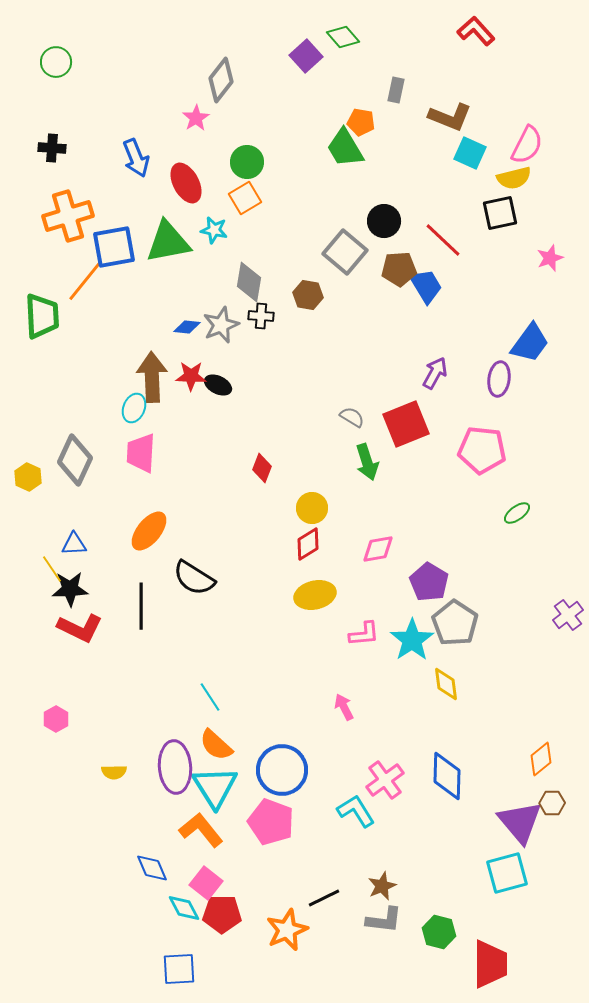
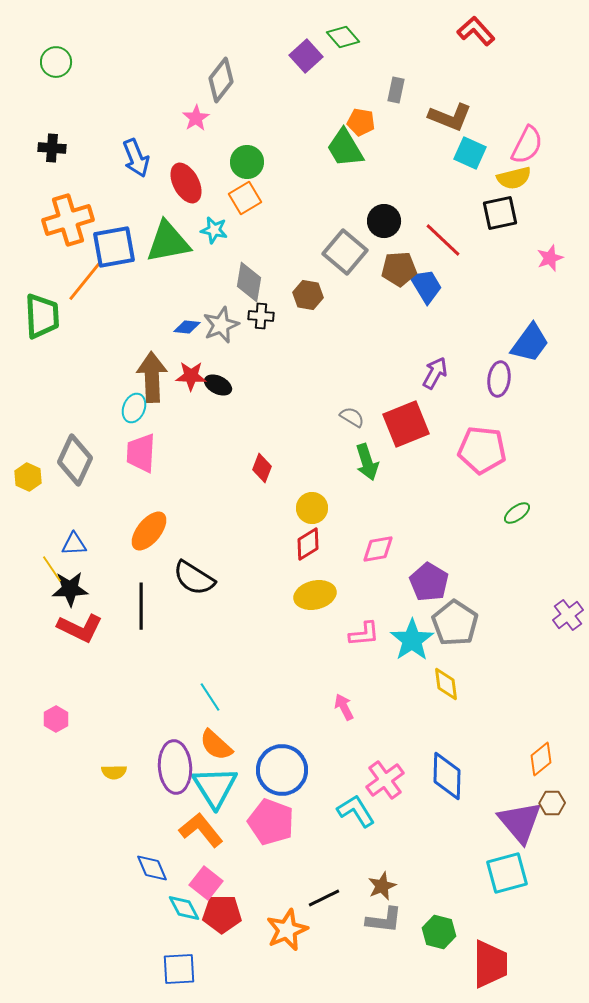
orange cross at (68, 216): moved 4 px down
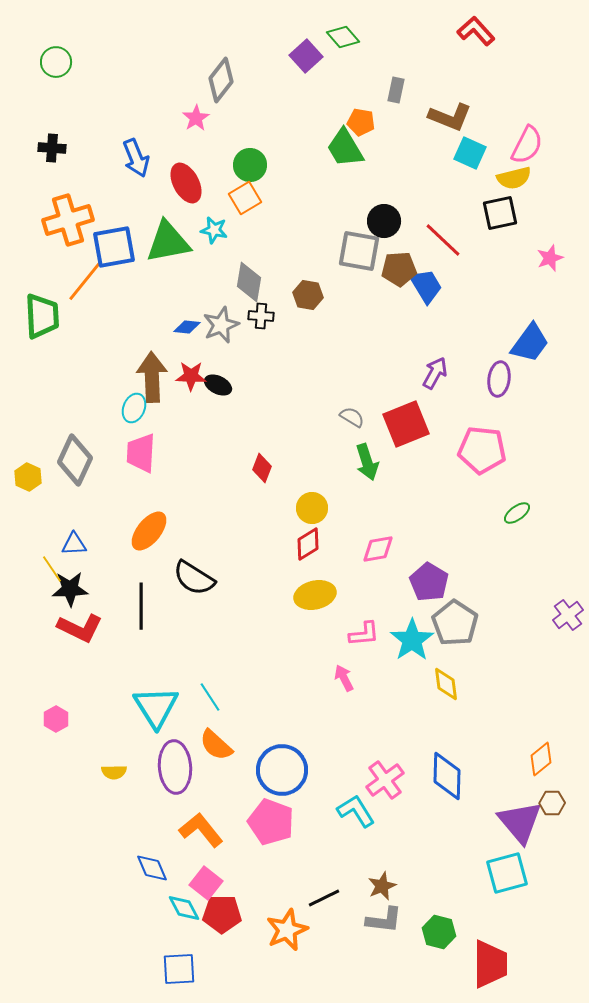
green circle at (247, 162): moved 3 px right, 3 px down
gray square at (345, 252): moved 14 px right, 1 px up; rotated 30 degrees counterclockwise
pink arrow at (344, 707): moved 29 px up
cyan triangle at (215, 787): moved 59 px left, 80 px up
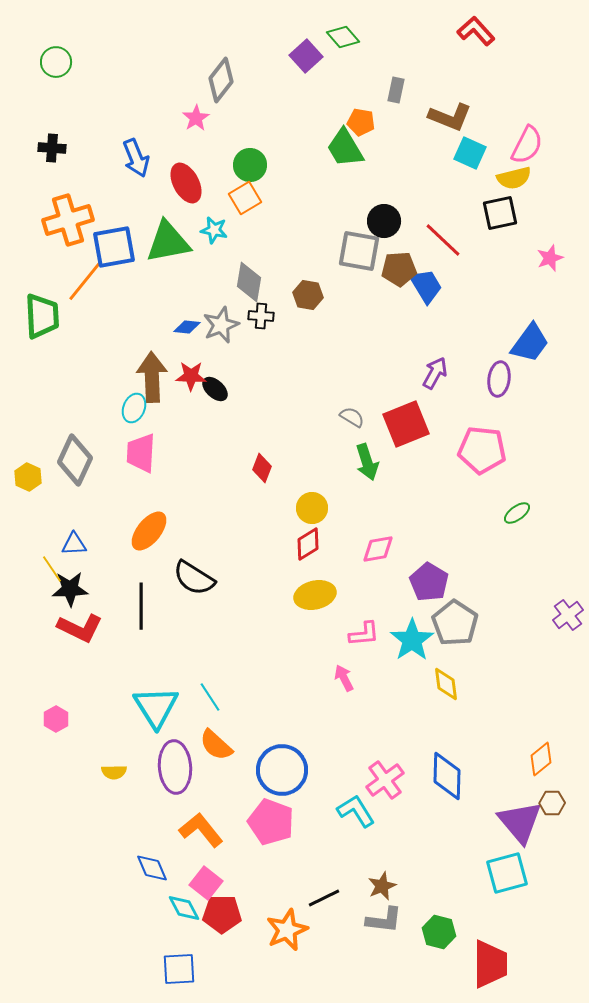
black ellipse at (218, 385): moved 3 px left, 4 px down; rotated 16 degrees clockwise
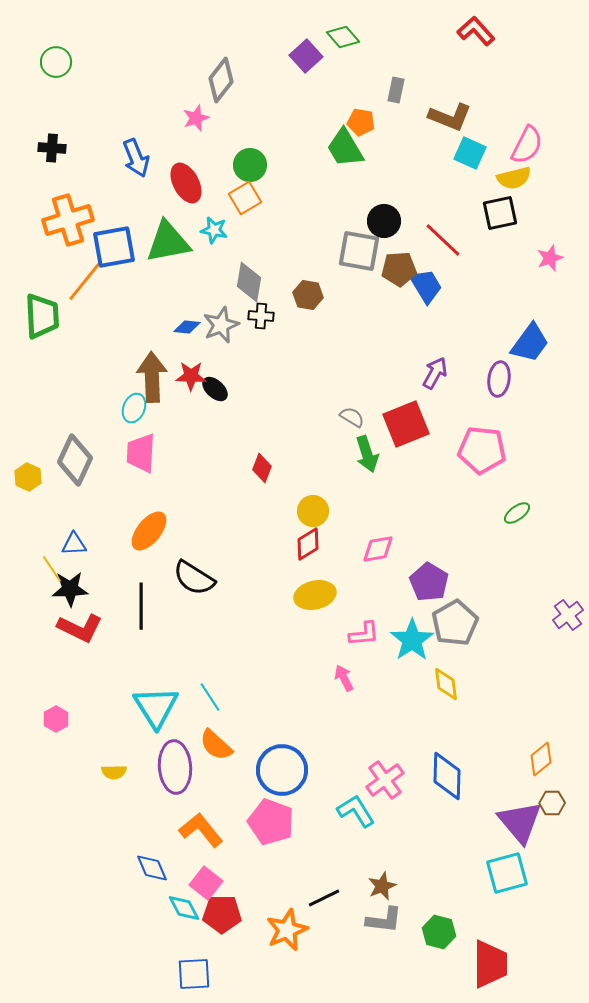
pink star at (196, 118): rotated 12 degrees clockwise
green arrow at (367, 462): moved 8 px up
yellow circle at (312, 508): moved 1 px right, 3 px down
gray pentagon at (455, 623): rotated 9 degrees clockwise
blue square at (179, 969): moved 15 px right, 5 px down
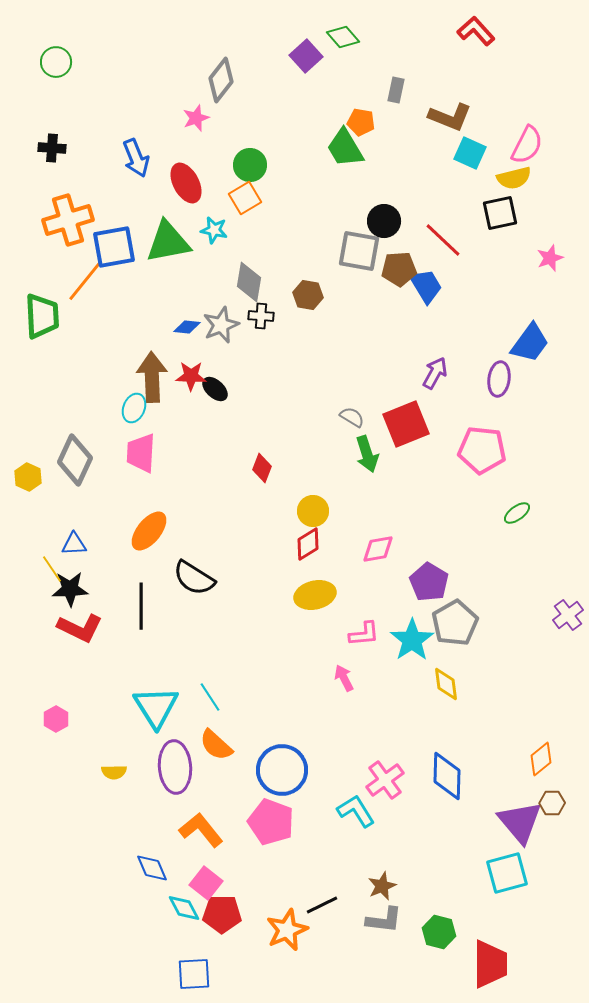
black line at (324, 898): moved 2 px left, 7 px down
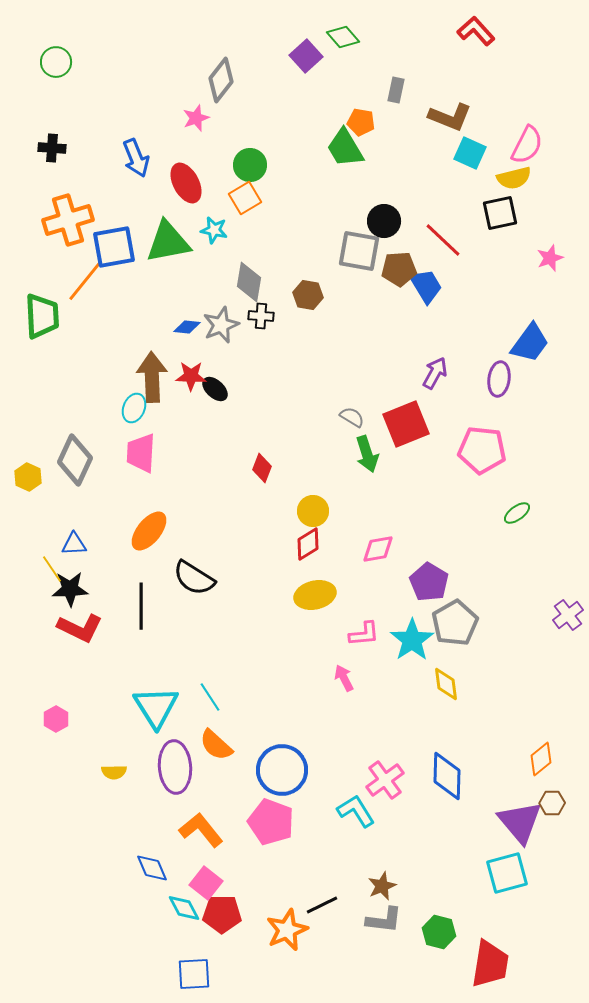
red trapezoid at (490, 964): rotated 9 degrees clockwise
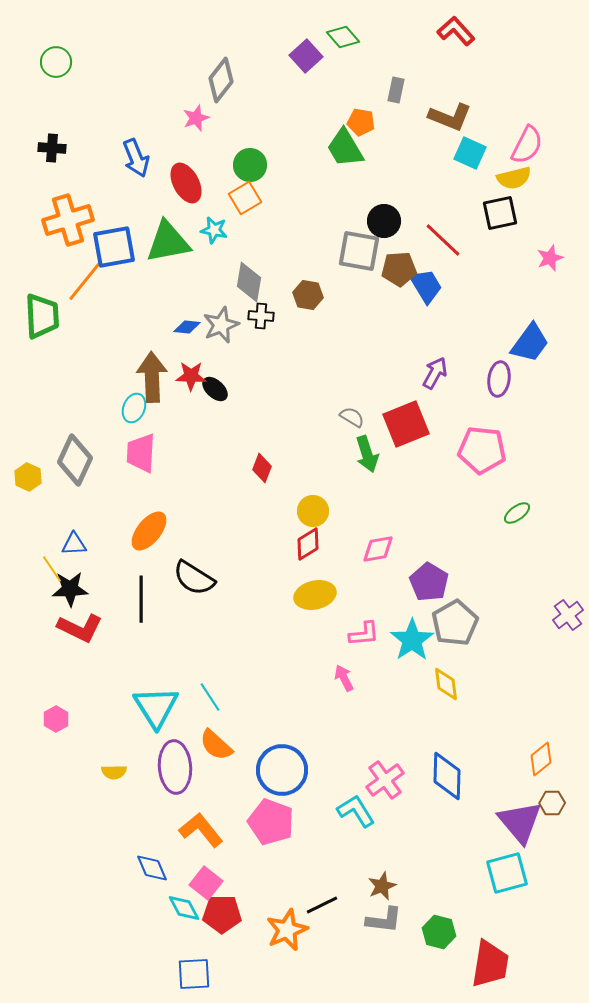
red L-shape at (476, 31): moved 20 px left
black line at (141, 606): moved 7 px up
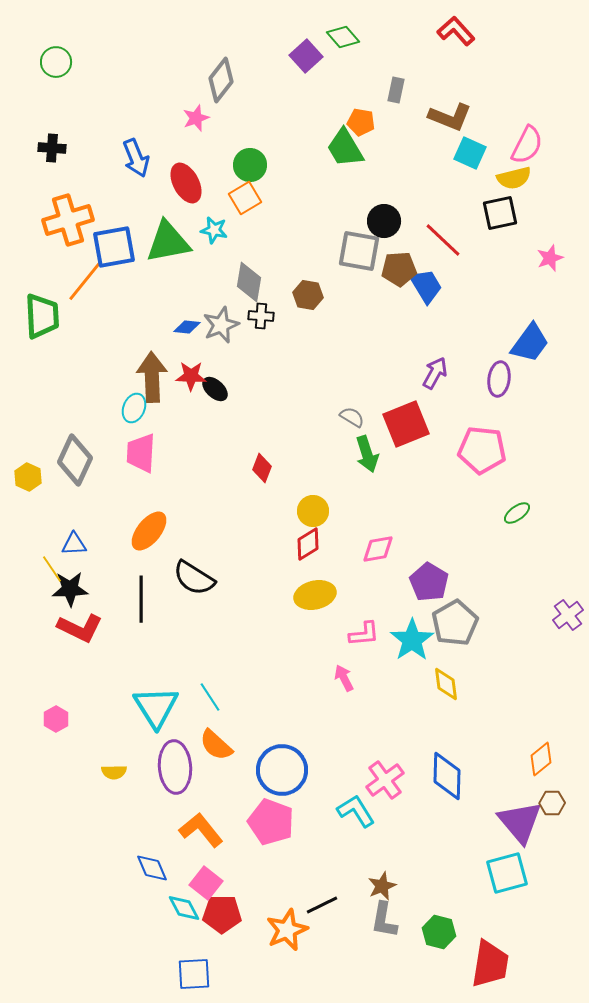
gray L-shape at (384, 920): rotated 93 degrees clockwise
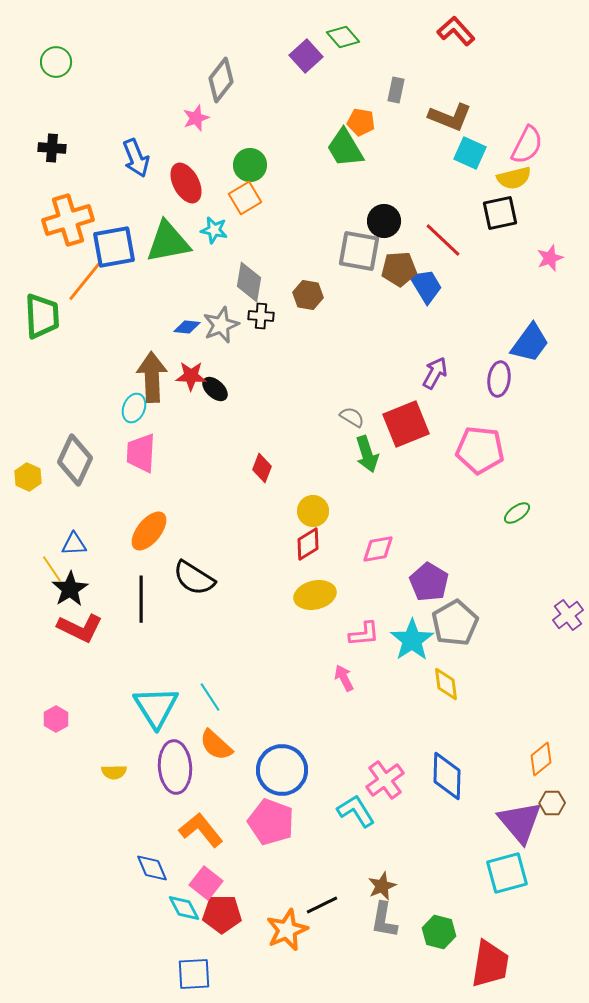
pink pentagon at (482, 450): moved 2 px left
black star at (70, 589): rotated 30 degrees counterclockwise
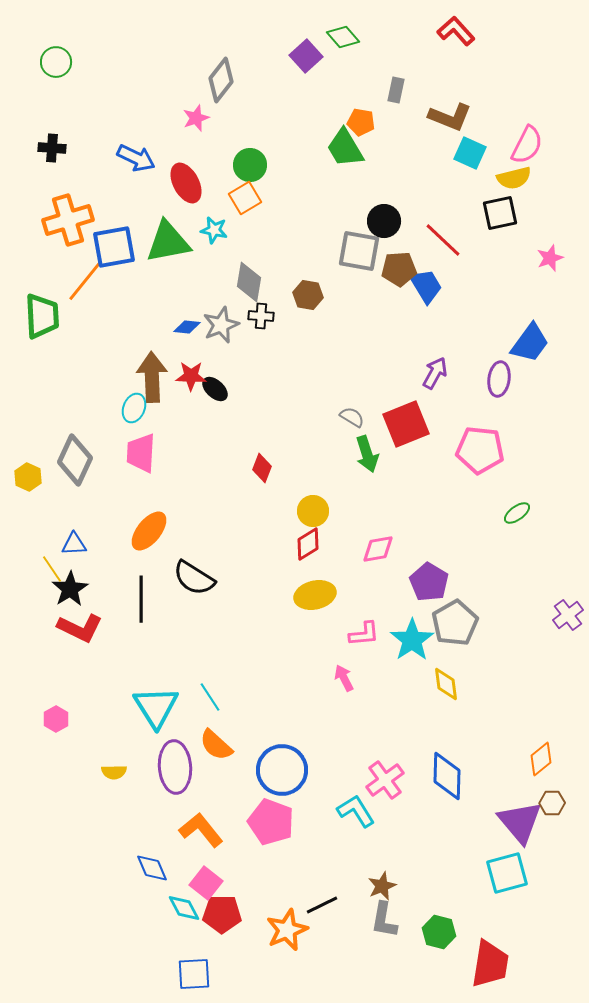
blue arrow at (136, 158): rotated 42 degrees counterclockwise
